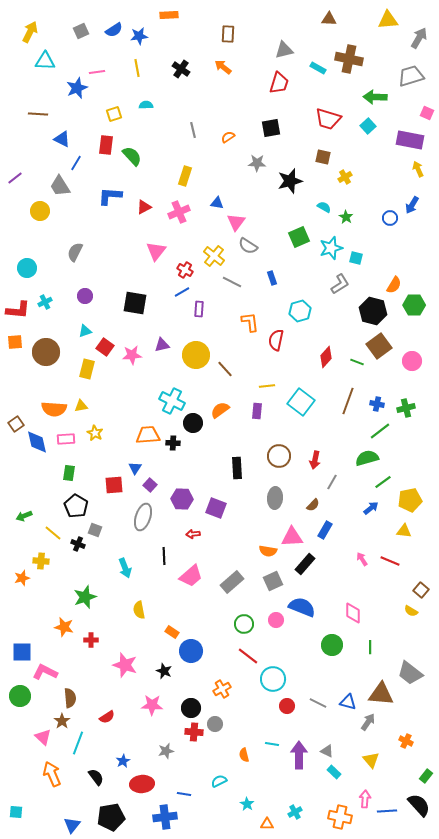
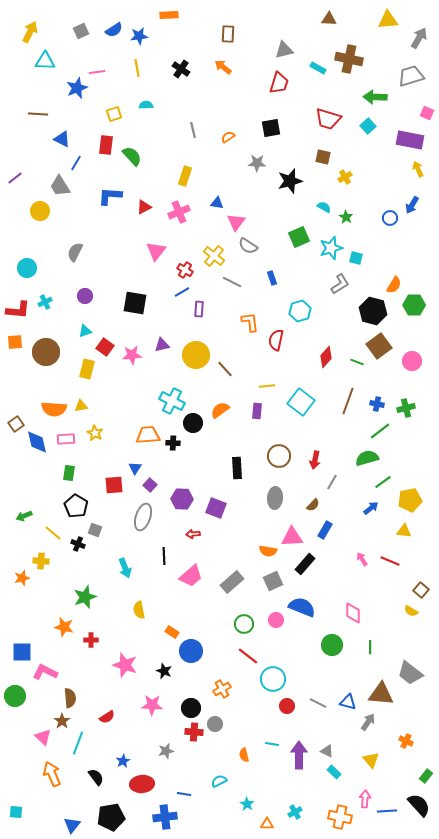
green circle at (20, 696): moved 5 px left
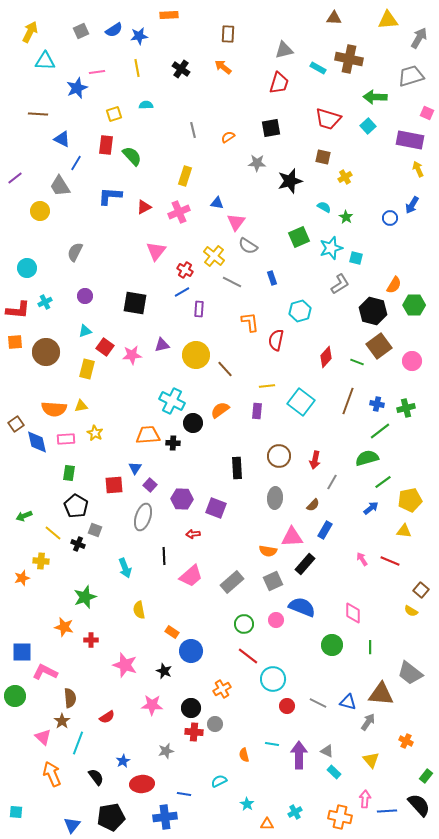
brown triangle at (329, 19): moved 5 px right, 1 px up
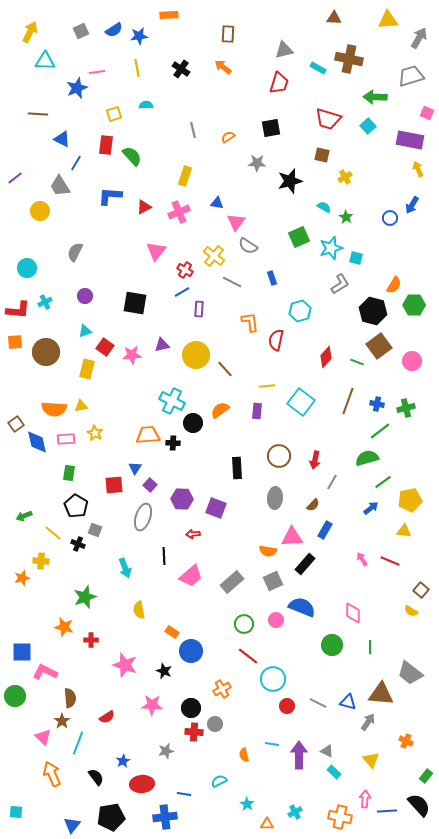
brown square at (323, 157): moved 1 px left, 2 px up
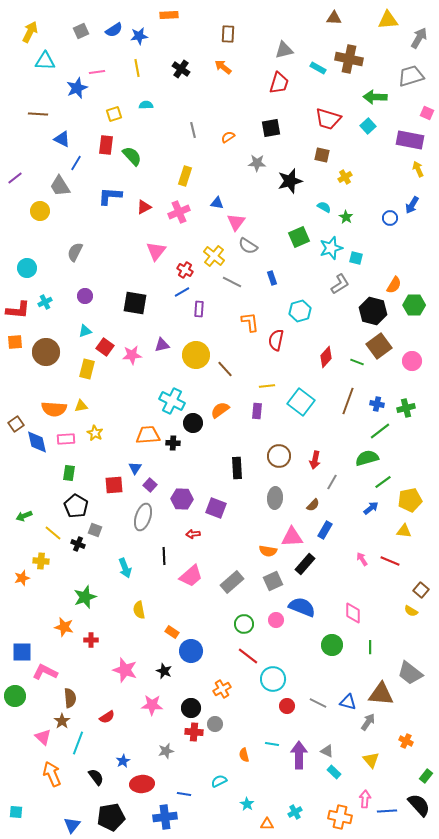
pink star at (125, 665): moved 5 px down
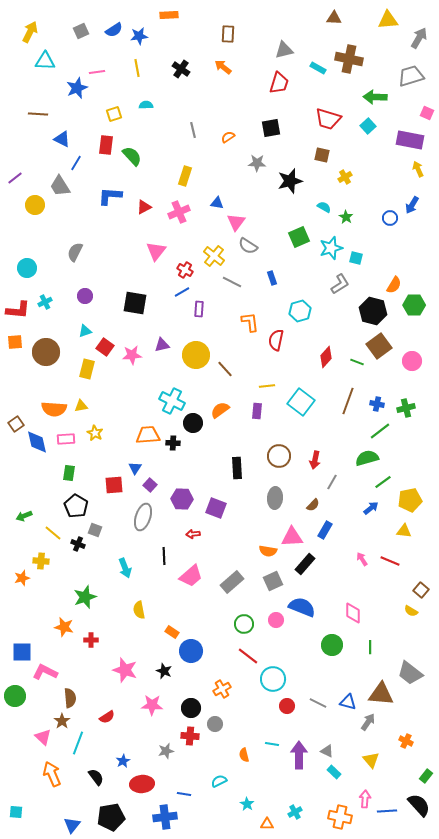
yellow circle at (40, 211): moved 5 px left, 6 px up
red cross at (194, 732): moved 4 px left, 4 px down
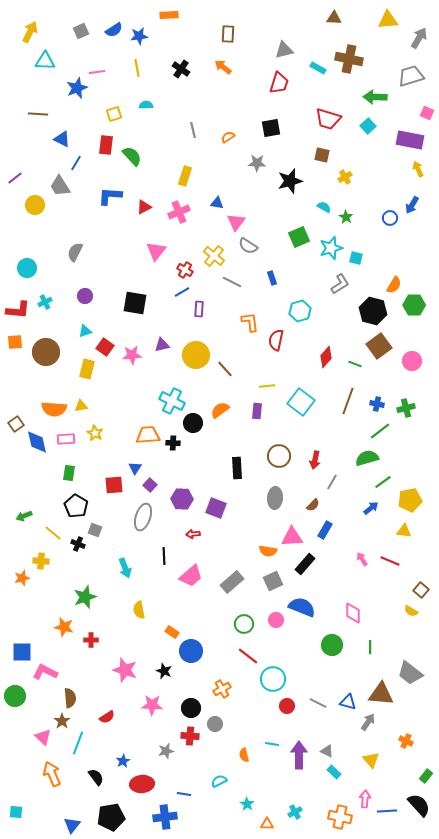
green line at (357, 362): moved 2 px left, 2 px down
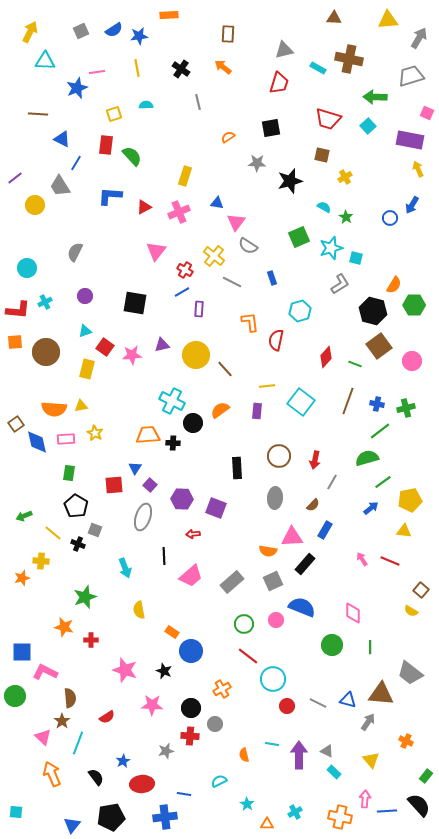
gray line at (193, 130): moved 5 px right, 28 px up
blue triangle at (348, 702): moved 2 px up
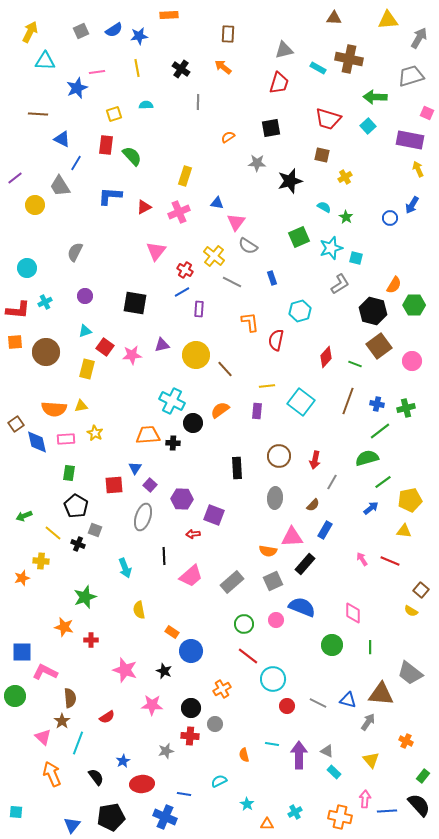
gray line at (198, 102): rotated 14 degrees clockwise
purple square at (216, 508): moved 2 px left, 7 px down
green rectangle at (426, 776): moved 3 px left
blue cross at (165, 817): rotated 30 degrees clockwise
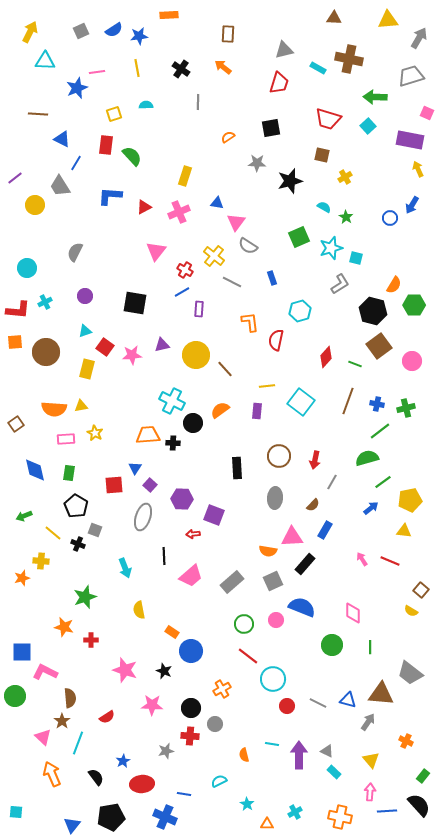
blue diamond at (37, 442): moved 2 px left, 28 px down
pink arrow at (365, 799): moved 5 px right, 7 px up
